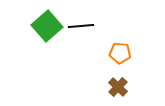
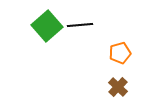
black line: moved 1 px left, 1 px up
orange pentagon: rotated 20 degrees counterclockwise
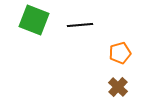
green square: moved 13 px left, 6 px up; rotated 28 degrees counterclockwise
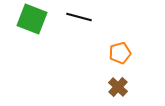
green square: moved 2 px left, 1 px up
black line: moved 1 px left, 8 px up; rotated 20 degrees clockwise
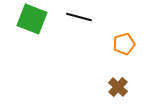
orange pentagon: moved 4 px right, 9 px up
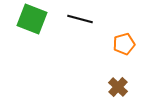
black line: moved 1 px right, 2 px down
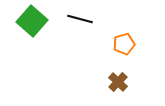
green square: moved 2 px down; rotated 20 degrees clockwise
brown cross: moved 5 px up
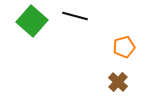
black line: moved 5 px left, 3 px up
orange pentagon: moved 3 px down
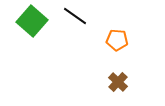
black line: rotated 20 degrees clockwise
orange pentagon: moved 7 px left, 7 px up; rotated 20 degrees clockwise
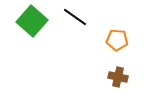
black line: moved 1 px down
brown cross: moved 5 px up; rotated 30 degrees counterclockwise
